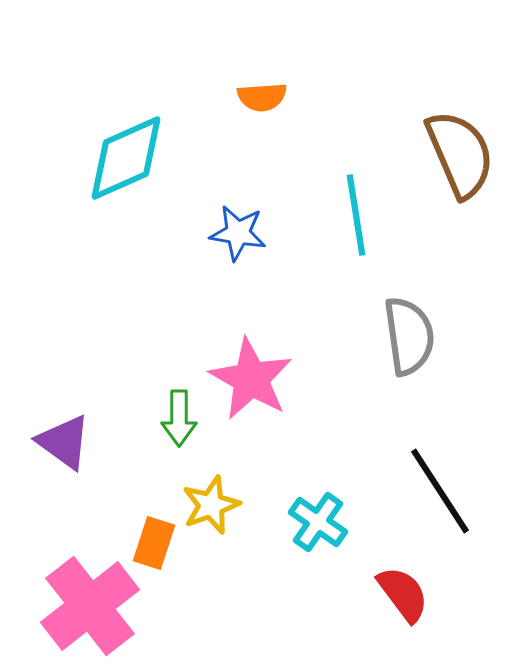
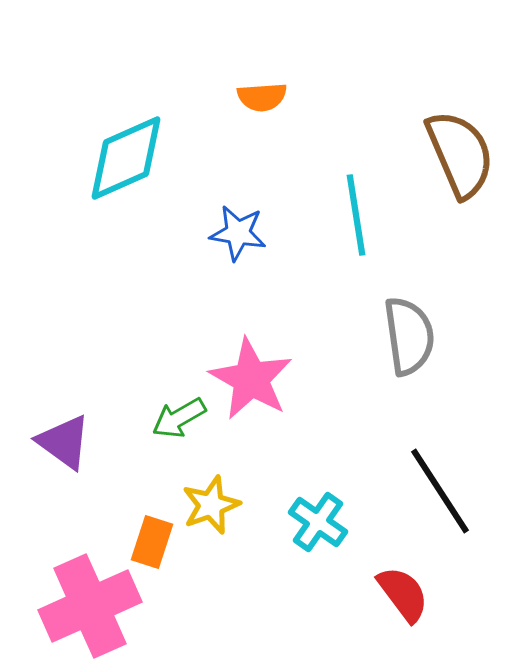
green arrow: rotated 60 degrees clockwise
orange rectangle: moved 2 px left, 1 px up
pink cross: rotated 14 degrees clockwise
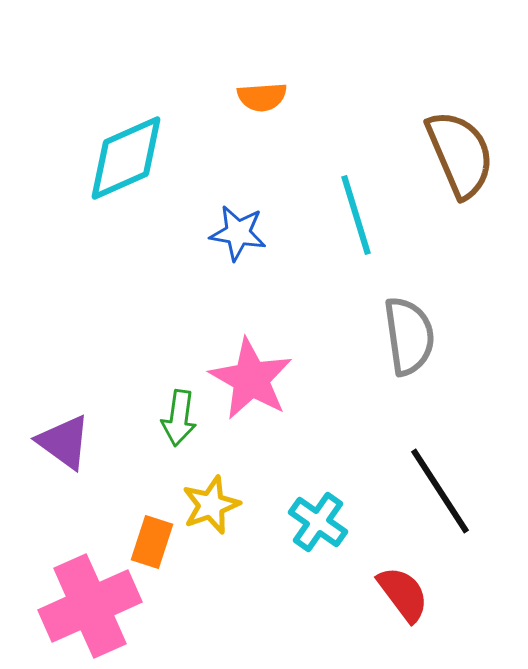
cyan line: rotated 8 degrees counterclockwise
green arrow: rotated 52 degrees counterclockwise
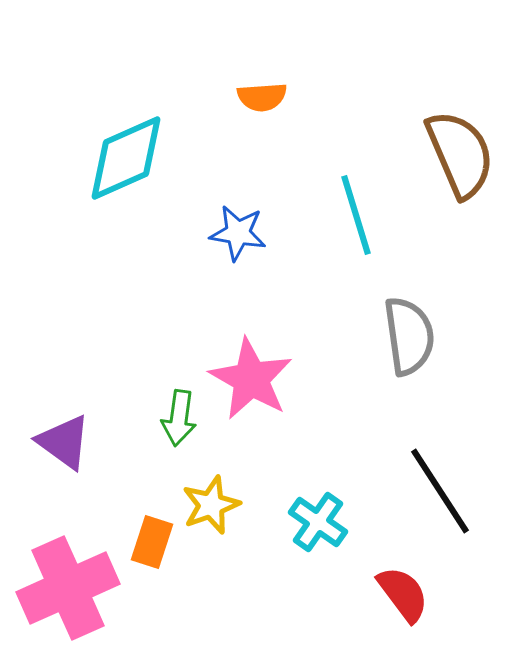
pink cross: moved 22 px left, 18 px up
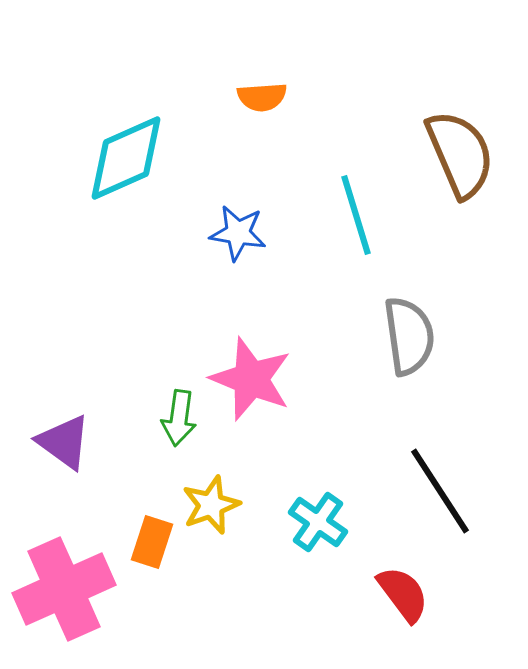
pink star: rotated 8 degrees counterclockwise
pink cross: moved 4 px left, 1 px down
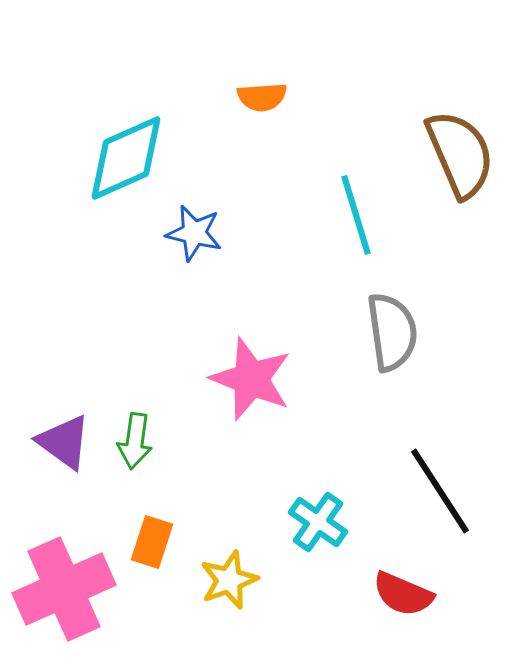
blue star: moved 44 px left; rotated 4 degrees clockwise
gray semicircle: moved 17 px left, 4 px up
green arrow: moved 44 px left, 23 px down
yellow star: moved 18 px right, 75 px down
red semicircle: rotated 150 degrees clockwise
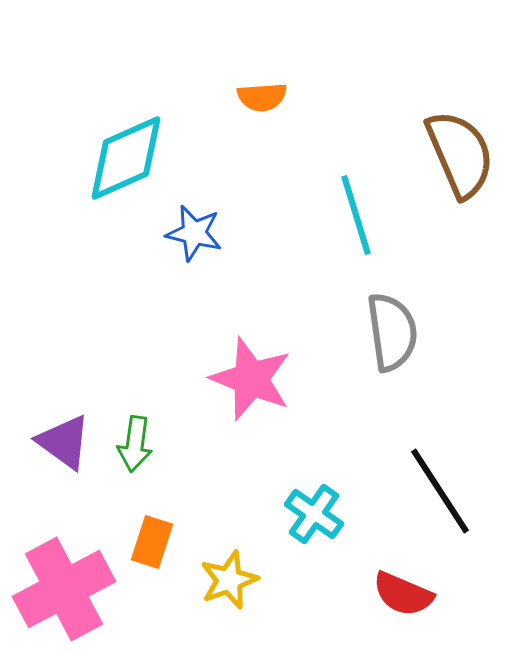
green arrow: moved 3 px down
cyan cross: moved 4 px left, 8 px up
pink cross: rotated 4 degrees counterclockwise
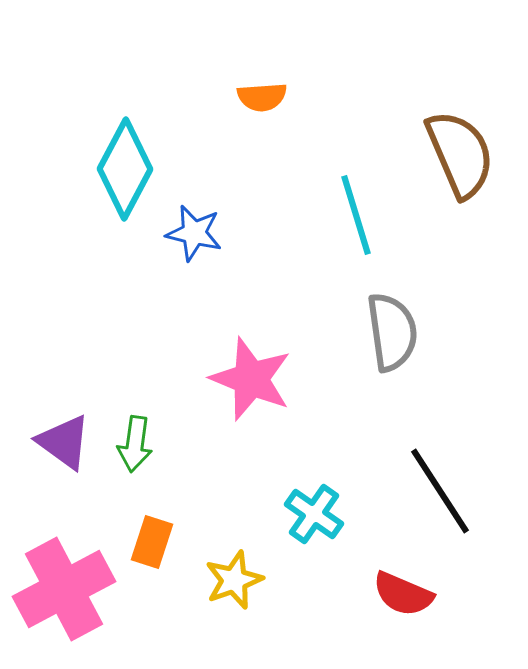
cyan diamond: moved 1 px left, 11 px down; rotated 38 degrees counterclockwise
yellow star: moved 5 px right
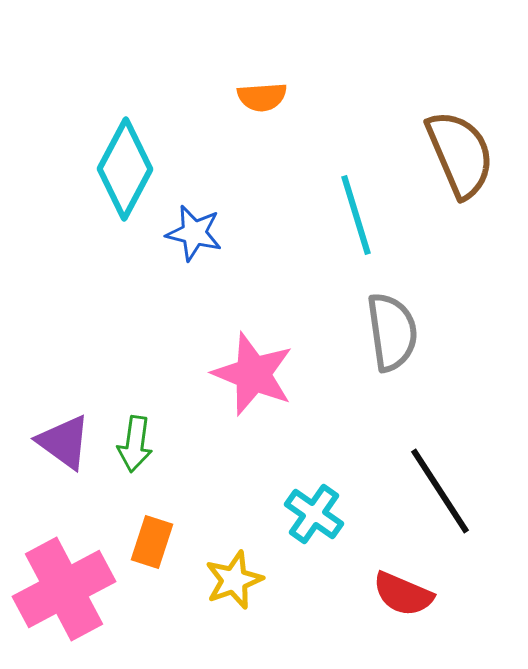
pink star: moved 2 px right, 5 px up
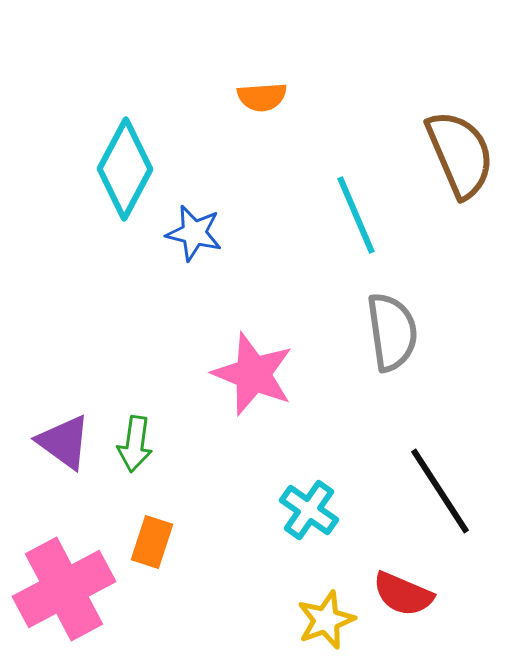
cyan line: rotated 6 degrees counterclockwise
cyan cross: moved 5 px left, 4 px up
yellow star: moved 92 px right, 40 px down
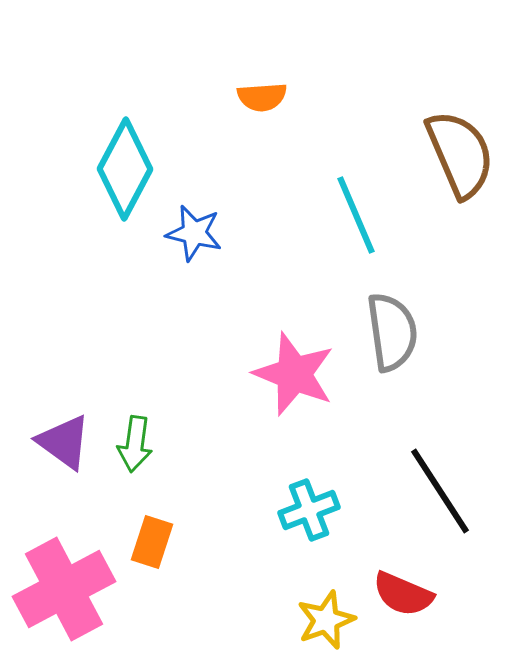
pink star: moved 41 px right
cyan cross: rotated 34 degrees clockwise
